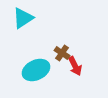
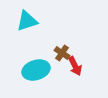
cyan triangle: moved 4 px right, 3 px down; rotated 15 degrees clockwise
cyan ellipse: rotated 8 degrees clockwise
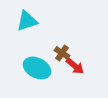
red arrow: rotated 24 degrees counterclockwise
cyan ellipse: moved 1 px right, 2 px up; rotated 44 degrees clockwise
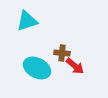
brown cross: rotated 28 degrees counterclockwise
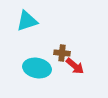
cyan ellipse: rotated 16 degrees counterclockwise
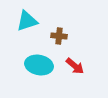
brown cross: moved 3 px left, 17 px up
cyan ellipse: moved 2 px right, 3 px up
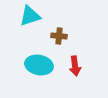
cyan triangle: moved 3 px right, 5 px up
red arrow: rotated 42 degrees clockwise
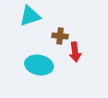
brown cross: moved 1 px right
red arrow: moved 14 px up
